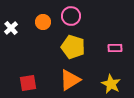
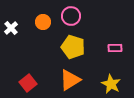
red square: rotated 30 degrees counterclockwise
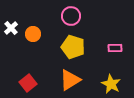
orange circle: moved 10 px left, 12 px down
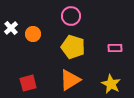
red square: rotated 24 degrees clockwise
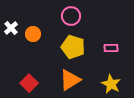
pink rectangle: moved 4 px left
red square: moved 1 px right; rotated 30 degrees counterclockwise
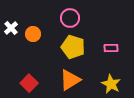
pink circle: moved 1 px left, 2 px down
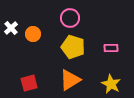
red square: rotated 30 degrees clockwise
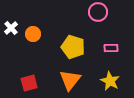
pink circle: moved 28 px right, 6 px up
orange triangle: rotated 20 degrees counterclockwise
yellow star: moved 1 px left, 3 px up
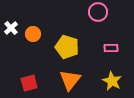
yellow pentagon: moved 6 px left
yellow star: moved 2 px right
